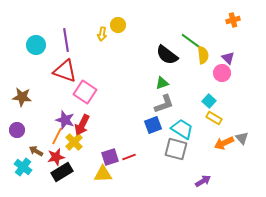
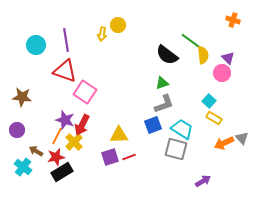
orange cross: rotated 32 degrees clockwise
yellow triangle: moved 16 px right, 39 px up
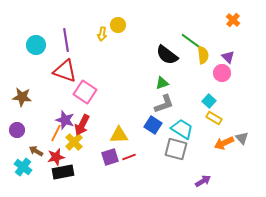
orange cross: rotated 24 degrees clockwise
purple triangle: moved 1 px up
blue square: rotated 36 degrees counterclockwise
orange line: moved 1 px left, 3 px up
black rectangle: moved 1 px right; rotated 20 degrees clockwise
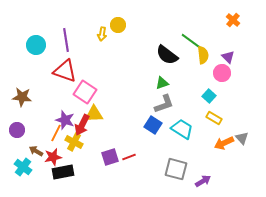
cyan square: moved 5 px up
yellow triangle: moved 25 px left, 21 px up
yellow cross: rotated 18 degrees counterclockwise
gray square: moved 20 px down
red star: moved 3 px left
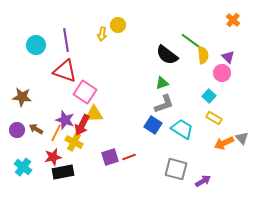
brown arrow: moved 22 px up
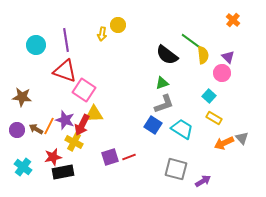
pink square: moved 1 px left, 2 px up
orange line: moved 7 px left, 7 px up
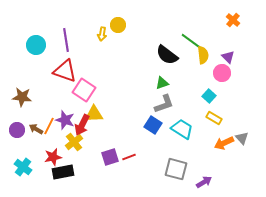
yellow cross: rotated 24 degrees clockwise
purple arrow: moved 1 px right, 1 px down
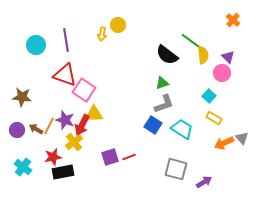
red triangle: moved 4 px down
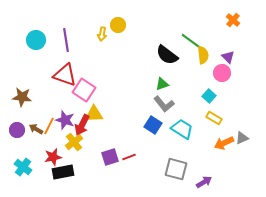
cyan circle: moved 5 px up
green triangle: moved 1 px down
gray L-shape: rotated 70 degrees clockwise
gray triangle: rotated 48 degrees clockwise
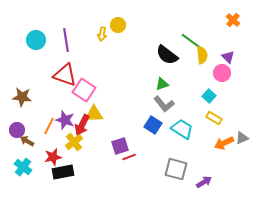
yellow semicircle: moved 1 px left
brown arrow: moved 9 px left, 12 px down
purple square: moved 10 px right, 11 px up
